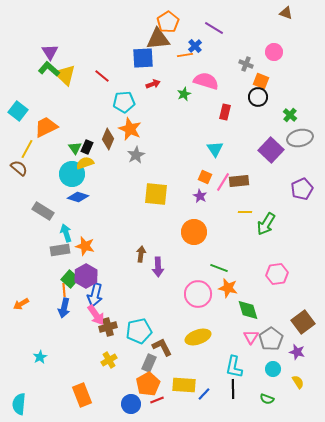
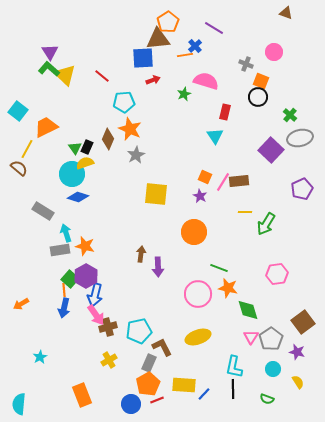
red arrow at (153, 84): moved 4 px up
cyan triangle at (215, 149): moved 13 px up
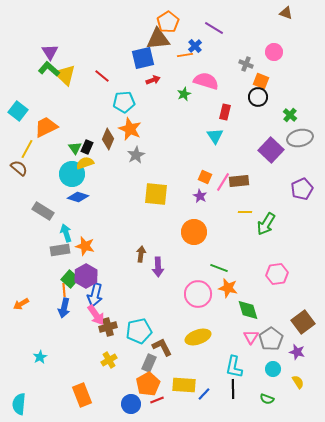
blue square at (143, 58): rotated 10 degrees counterclockwise
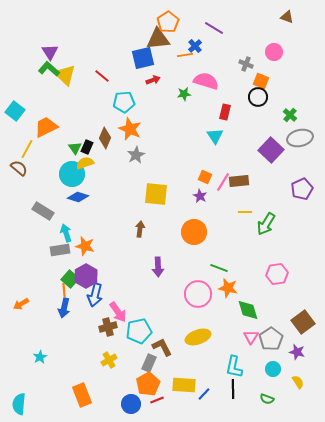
brown triangle at (286, 13): moved 1 px right, 4 px down
green star at (184, 94): rotated 16 degrees clockwise
cyan square at (18, 111): moved 3 px left
brown diamond at (108, 139): moved 3 px left, 1 px up
brown arrow at (141, 254): moved 1 px left, 25 px up
pink arrow at (96, 315): moved 22 px right, 3 px up
